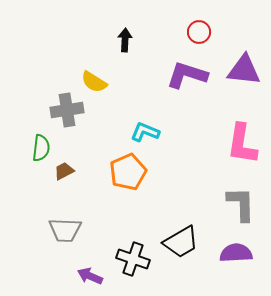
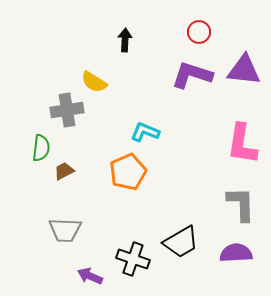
purple L-shape: moved 5 px right
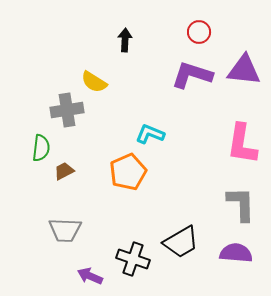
cyan L-shape: moved 5 px right, 2 px down
purple semicircle: rotated 8 degrees clockwise
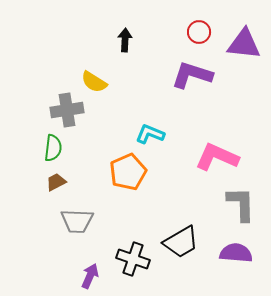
purple triangle: moved 26 px up
pink L-shape: moved 25 px left, 13 px down; rotated 105 degrees clockwise
green semicircle: moved 12 px right
brown trapezoid: moved 8 px left, 11 px down
gray trapezoid: moved 12 px right, 9 px up
purple arrow: rotated 90 degrees clockwise
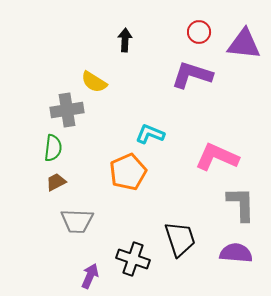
black trapezoid: moved 1 px left, 3 px up; rotated 78 degrees counterclockwise
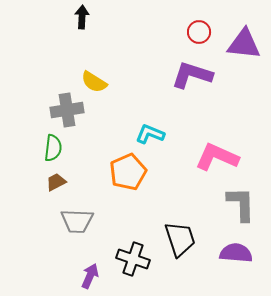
black arrow: moved 43 px left, 23 px up
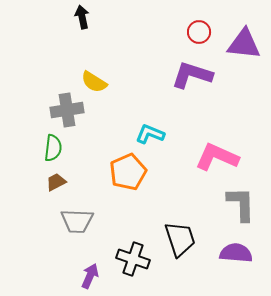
black arrow: rotated 15 degrees counterclockwise
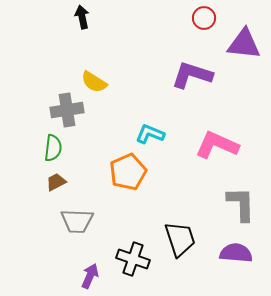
red circle: moved 5 px right, 14 px up
pink L-shape: moved 12 px up
